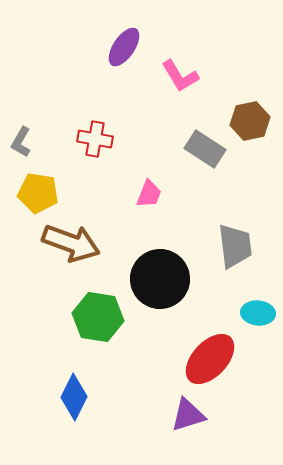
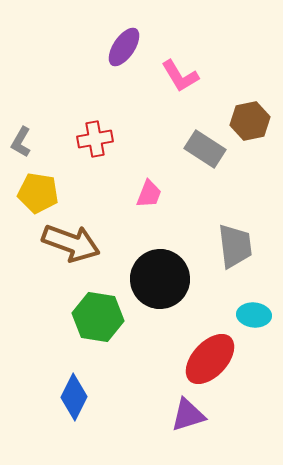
red cross: rotated 20 degrees counterclockwise
cyan ellipse: moved 4 px left, 2 px down
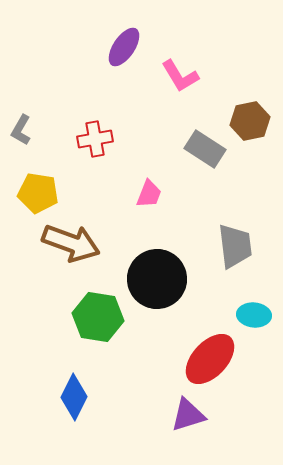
gray L-shape: moved 12 px up
black circle: moved 3 px left
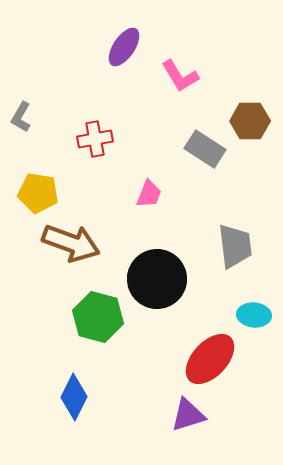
brown hexagon: rotated 12 degrees clockwise
gray L-shape: moved 13 px up
green hexagon: rotated 6 degrees clockwise
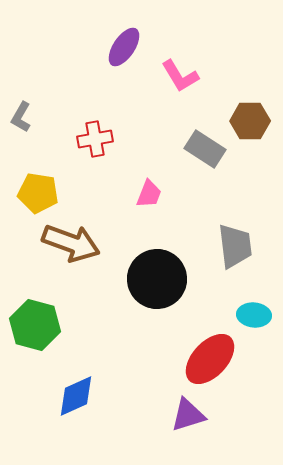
green hexagon: moved 63 px left, 8 px down
blue diamond: moved 2 px right, 1 px up; rotated 39 degrees clockwise
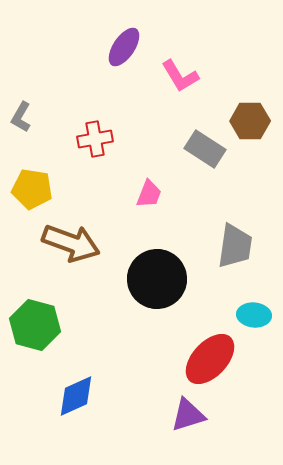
yellow pentagon: moved 6 px left, 4 px up
gray trapezoid: rotated 15 degrees clockwise
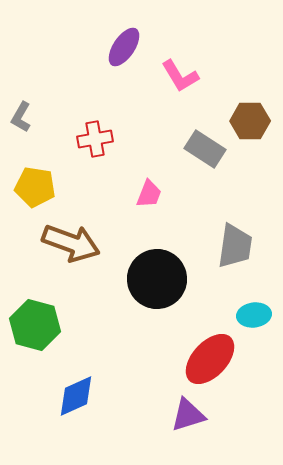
yellow pentagon: moved 3 px right, 2 px up
cyan ellipse: rotated 12 degrees counterclockwise
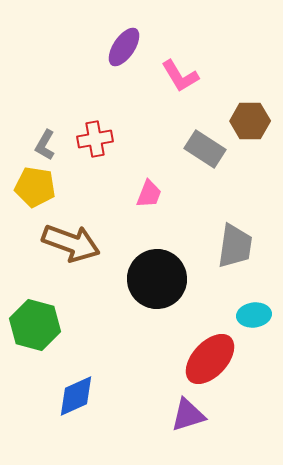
gray L-shape: moved 24 px right, 28 px down
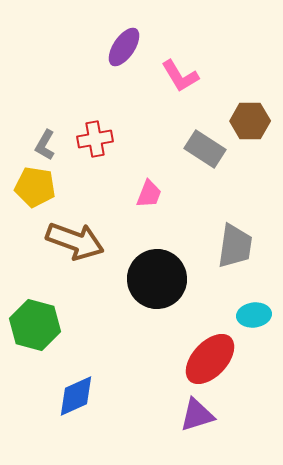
brown arrow: moved 4 px right, 2 px up
purple triangle: moved 9 px right
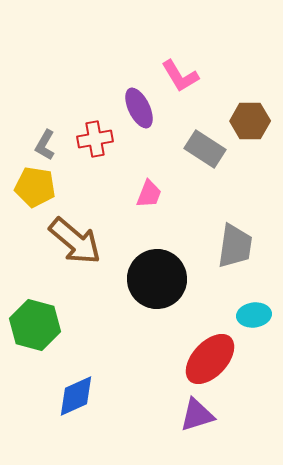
purple ellipse: moved 15 px right, 61 px down; rotated 60 degrees counterclockwise
brown arrow: rotated 20 degrees clockwise
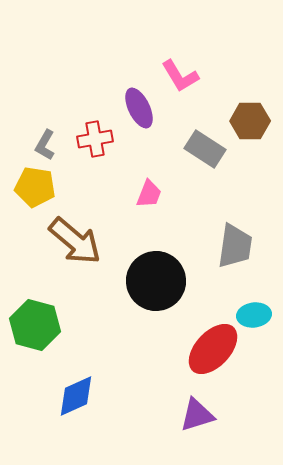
black circle: moved 1 px left, 2 px down
red ellipse: moved 3 px right, 10 px up
